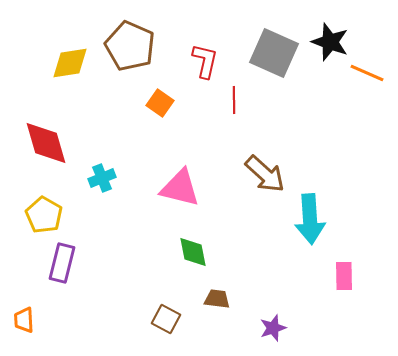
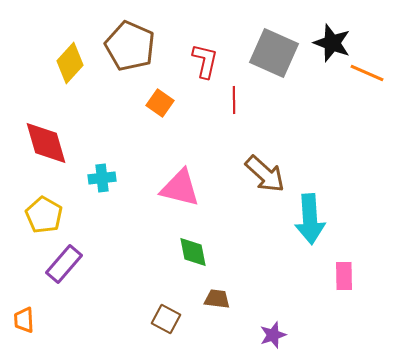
black star: moved 2 px right, 1 px down
yellow diamond: rotated 39 degrees counterclockwise
cyan cross: rotated 16 degrees clockwise
purple rectangle: moved 2 px right, 1 px down; rotated 27 degrees clockwise
purple star: moved 7 px down
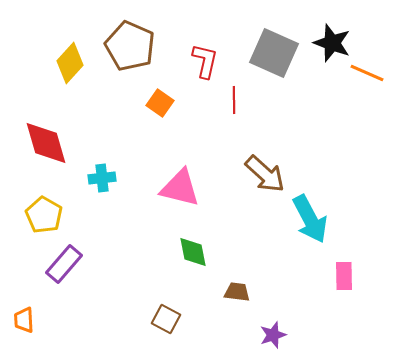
cyan arrow: rotated 24 degrees counterclockwise
brown trapezoid: moved 20 px right, 7 px up
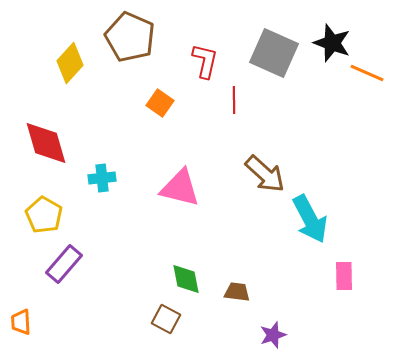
brown pentagon: moved 9 px up
green diamond: moved 7 px left, 27 px down
orange trapezoid: moved 3 px left, 2 px down
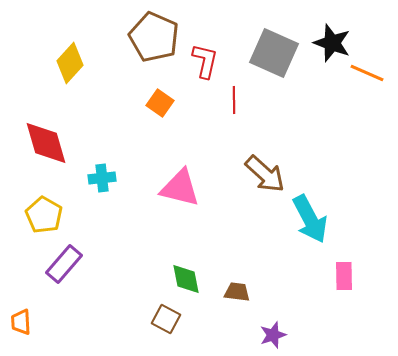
brown pentagon: moved 24 px right
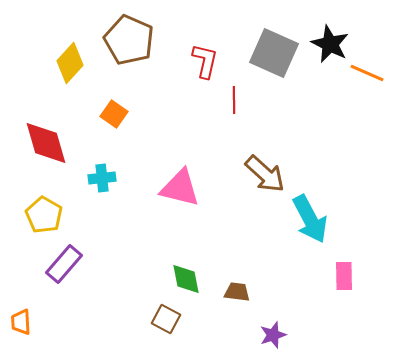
brown pentagon: moved 25 px left, 3 px down
black star: moved 2 px left, 1 px down; rotated 6 degrees clockwise
orange square: moved 46 px left, 11 px down
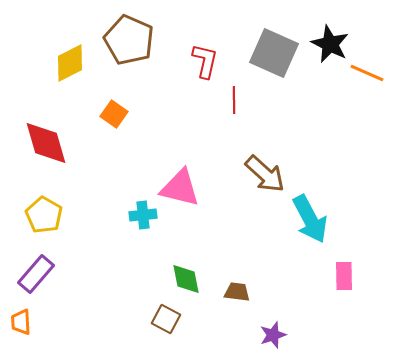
yellow diamond: rotated 21 degrees clockwise
cyan cross: moved 41 px right, 37 px down
purple rectangle: moved 28 px left, 10 px down
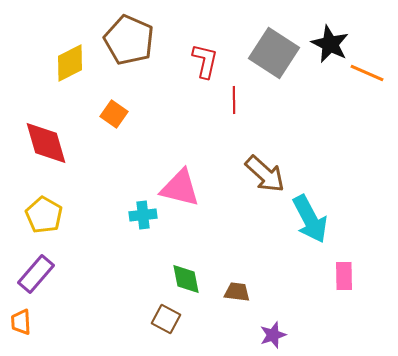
gray square: rotated 9 degrees clockwise
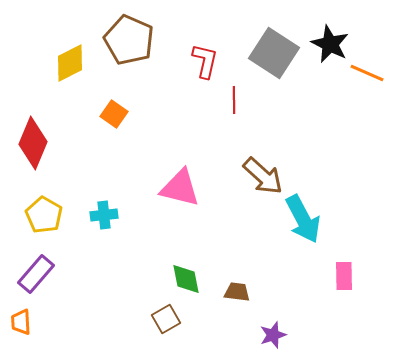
red diamond: moved 13 px left; rotated 39 degrees clockwise
brown arrow: moved 2 px left, 2 px down
cyan cross: moved 39 px left
cyan arrow: moved 7 px left
brown square: rotated 32 degrees clockwise
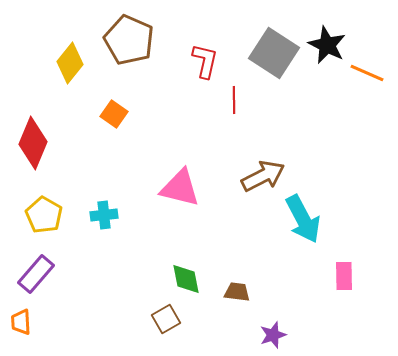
black star: moved 3 px left, 1 px down
yellow diamond: rotated 24 degrees counterclockwise
brown arrow: rotated 69 degrees counterclockwise
